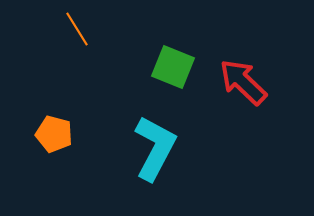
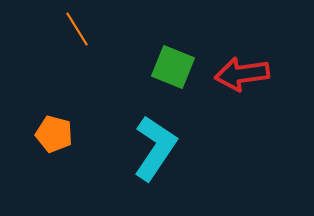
red arrow: moved 1 px left, 8 px up; rotated 52 degrees counterclockwise
cyan L-shape: rotated 6 degrees clockwise
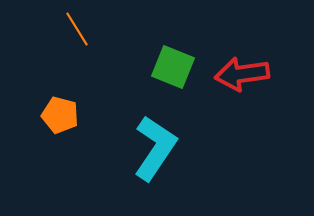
orange pentagon: moved 6 px right, 19 px up
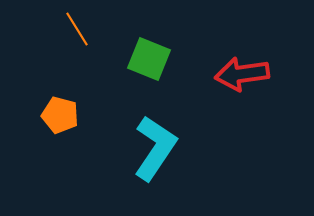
green square: moved 24 px left, 8 px up
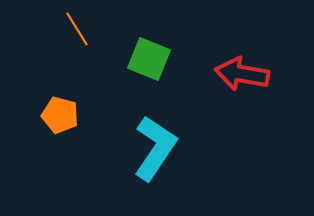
red arrow: rotated 18 degrees clockwise
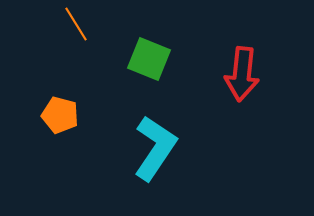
orange line: moved 1 px left, 5 px up
red arrow: rotated 94 degrees counterclockwise
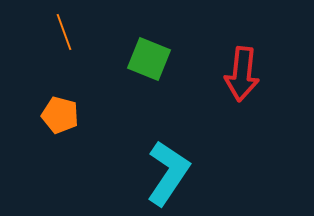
orange line: moved 12 px left, 8 px down; rotated 12 degrees clockwise
cyan L-shape: moved 13 px right, 25 px down
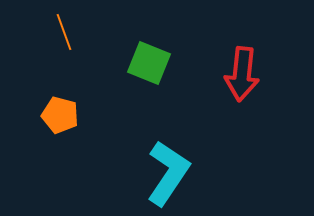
green square: moved 4 px down
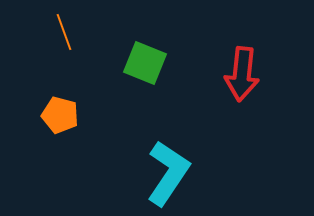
green square: moved 4 px left
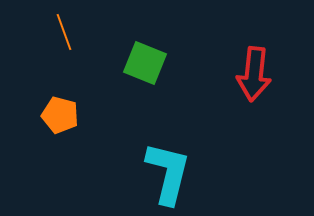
red arrow: moved 12 px right
cyan L-shape: rotated 20 degrees counterclockwise
